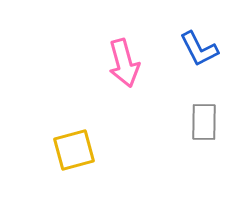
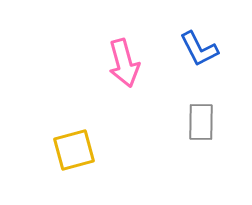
gray rectangle: moved 3 px left
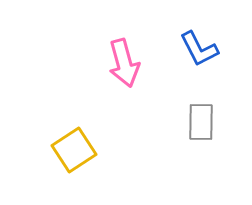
yellow square: rotated 18 degrees counterclockwise
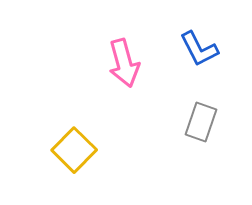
gray rectangle: rotated 18 degrees clockwise
yellow square: rotated 12 degrees counterclockwise
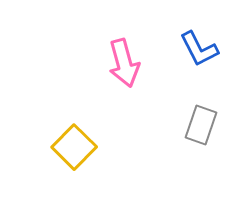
gray rectangle: moved 3 px down
yellow square: moved 3 px up
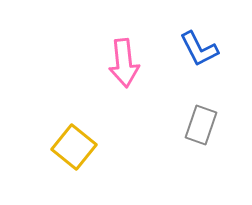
pink arrow: rotated 9 degrees clockwise
yellow square: rotated 6 degrees counterclockwise
